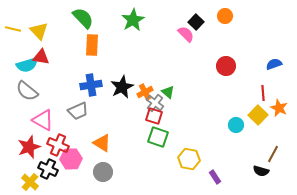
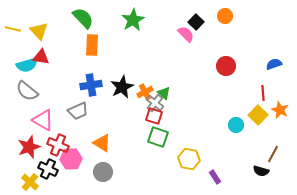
green triangle: moved 4 px left, 1 px down
orange star: moved 1 px right, 2 px down
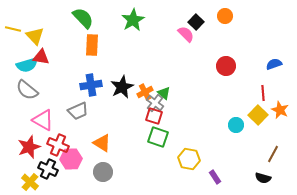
yellow triangle: moved 4 px left, 5 px down
gray semicircle: moved 1 px up
black semicircle: moved 2 px right, 7 px down
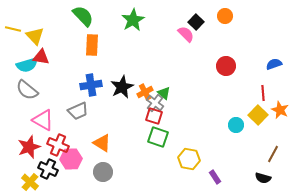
green semicircle: moved 2 px up
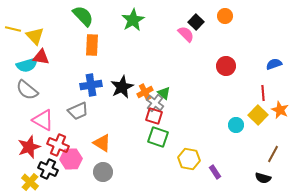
purple rectangle: moved 5 px up
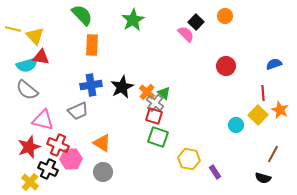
green semicircle: moved 1 px left, 1 px up
orange cross: moved 2 px right; rotated 21 degrees counterclockwise
pink triangle: rotated 15 degrees counterclockwise
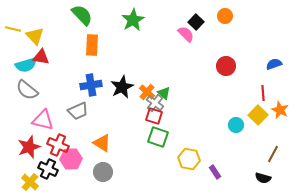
cyan semicircle: moved 1 px left
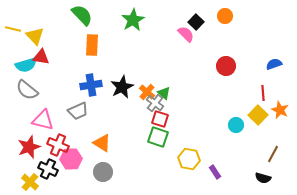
red square: moved 6 px right, 3 px down
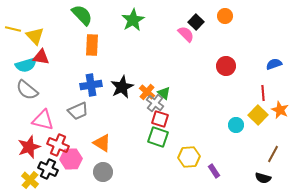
yellow hexagon: moved 2 px up; rotated 15 degrees counterclockwise
purple rectangle: moved 1 px left, 1 px up
yellow cross: moved 2 px up
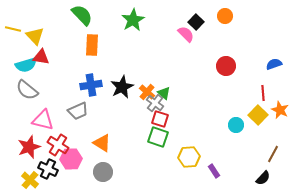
red cross: rotated 10 degrees clockwise
black semicircle: rotated 63 degrees counterclockwise
